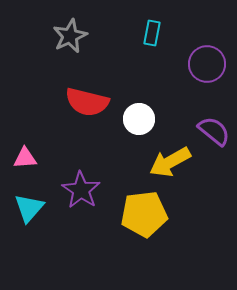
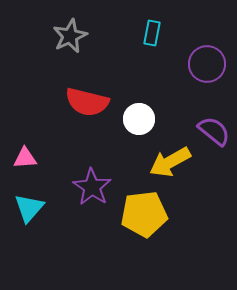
purple star: moved 11 px right, 3 px up
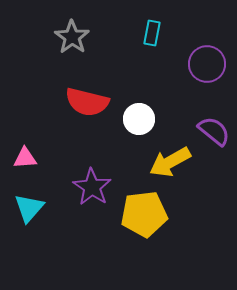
gray star: moved 2 px right, 1 px down; rotated 12 degrees counterclockwise
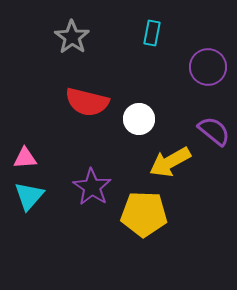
purple circle: moved 1 px right, 3 px down
cyan triangle: moved 12 px up
yellow pentagon: rotated 9 degrees clockwise
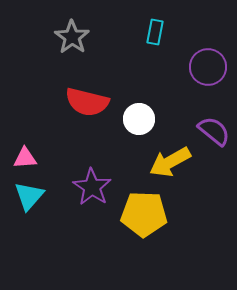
cyan rectangle: moved 3 px right, 1 px up
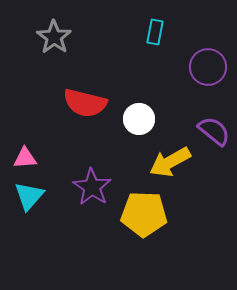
gray star: moved 18 px left
red semicircle: moved 2 px left, 1 px down
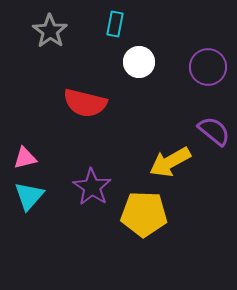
cyan rectangle: moved 40 px left, 8 px up
gray star: moved 4 px left, 6 px up
white circle: moved 57 px up
pink triangle: rotated 10 degrees counterclockwise
